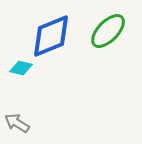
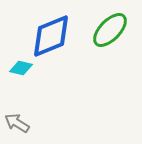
green ellipse: moved 2 px right, 1 px up
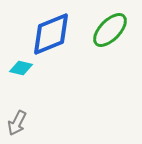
blue diamond: moved 2 px up
gray arrow: rotated 95 degrees counterclockwise
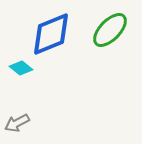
cyan diamond: rotated 25 degrees clockwise
gray arrow: rotated 35 degrees clockwise
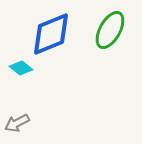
green ellipse: rotated 15 degrees counterclockwise
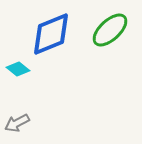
green ellipse: rotated 18 degrees clockwise
cyan diamond: moved 3 px left, 1 px down
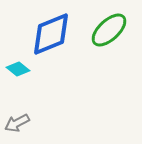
green ellipse: moved 1 px left
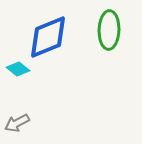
green ellipse: rotated 45 degrees counterclockwise
blue diamond: moved 3 px left, 3 px down
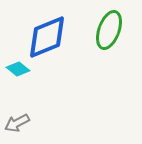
green ellipse: rotated 18 degrees clockwise
blue diamond: moved 1 px left
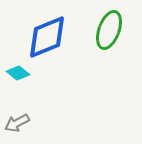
cyan diamond: moved 4 px down
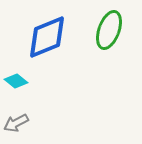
cyan diamond: moved 2 px left, 8 px down
gray arrow: moved 1 px left
